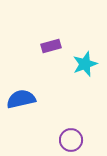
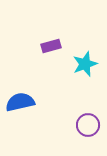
blue semicircle: moved 1 px left, 3 px down
purple circle: moved 17 px right, 15 px up
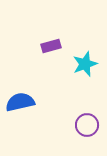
purple circle: moved 1 px left
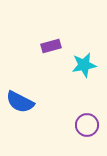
cyan star: moved 1 px left, 1 px down; rotated 10 degrees clockwise
blue semicircle: rotated 140 degrees counterclockwise
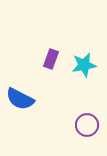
purple rectangle: moved 13 px down; rotated 54 degrees counterclockwise
blue semicircle: moved 3 px up
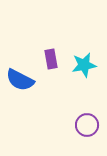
purple rectangle: rotated 30 degrees counterclockwise
blue semicircle: moved 19 px up
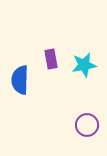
blue semicircle: rotated 64 degrees clockwise
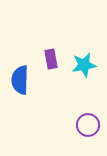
purple circle: moved 1 px right
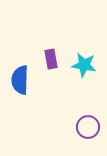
cyan star: rotated 20 degrees clockwise
purple circle: moved 2 px down
